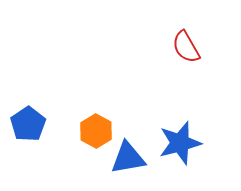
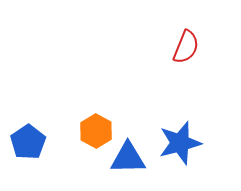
red semicircle: rotated 128 degrees counterclockwise
blue pentagon: moved 18 px down
blue triangle: rotated 9 degrees clockwise
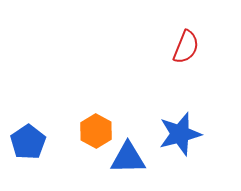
blue star: moved 9 px up
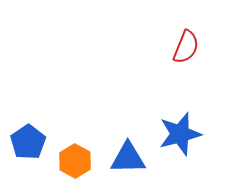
orange hexagon: moved 21 px left, 30 px down
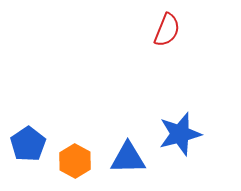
red semicircle: moved 19 px left, 17 px up
blue pentagon: moved 2 px down
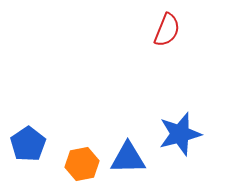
orange hexagon: moved 7 px right, 3 px down; rotated 20 degrees clockwise
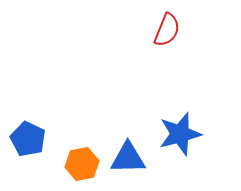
blue pentagon: moved 5 px up; rotated 12 degrees counterclockwise
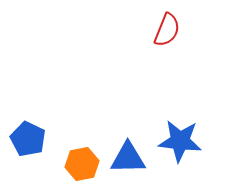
blue star: moved 7 px down; rotated 21 degrees clockwise
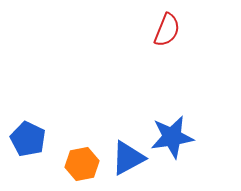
blue star: moved 8 px left, 4 px up; rotated 15 degrees counterclockwise
blue triangle: rotated 27 degrees counterclockwise
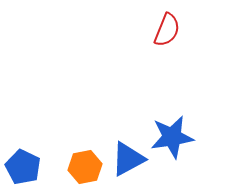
blue pentagon: moved 5 px left, 28 px down
blue triangle: moved 1 px down
orange hexagon: moved 3 px right, 3 px down
